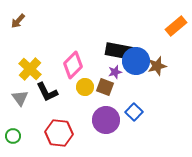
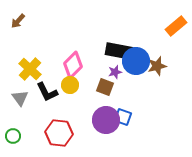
yellow circle: moved 15 px left, 2 px up
blue square: moved 11 px left, 5 px down; rotated 24 degrees counterclockwise
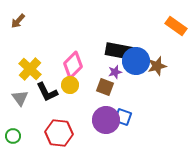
orange rectangle: rotated 75 degrees clockwise
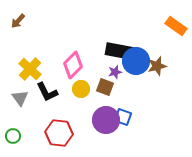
yellow circle: moved 11 px right, 4 px down
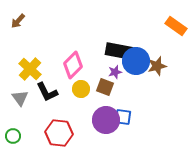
blue square: rotated 12 degrees counterclockwise
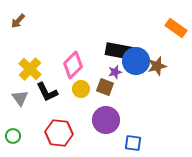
orange rectangle: moved 2 px down
blue square: moved 10 px right, 26 px down
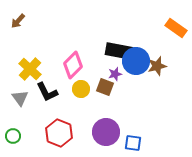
purple star: moved 2 px down
purple circle: moved 12 px down
red hexagon: rotated 16 degrees clockwise
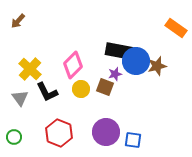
green circle: moved 1 px right, 1 px down
blue square: moved 3 px up
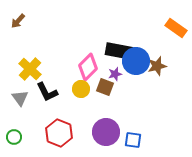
pink diamond: moved 15 px right, 2 px down
